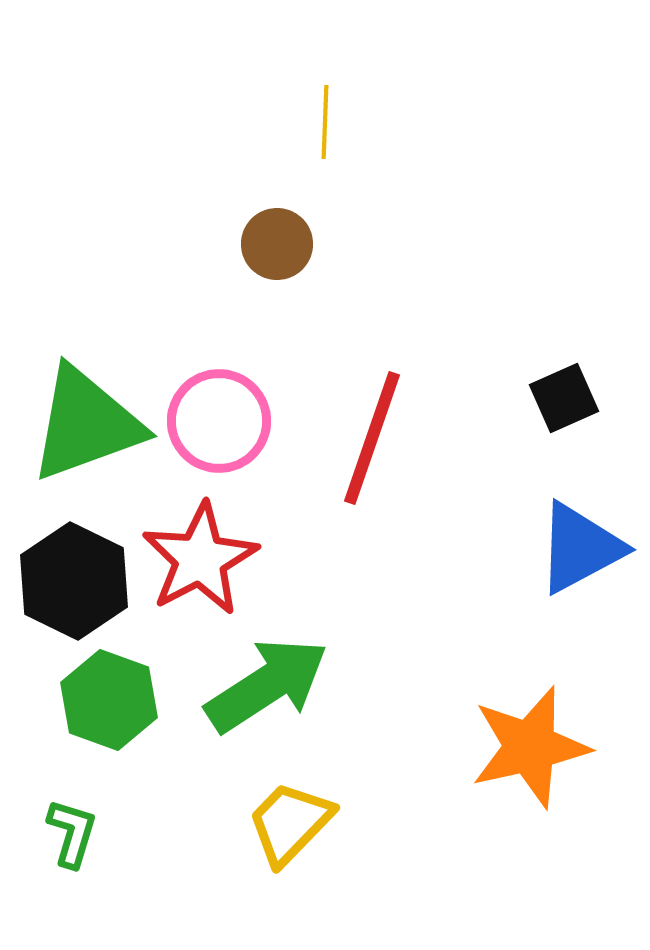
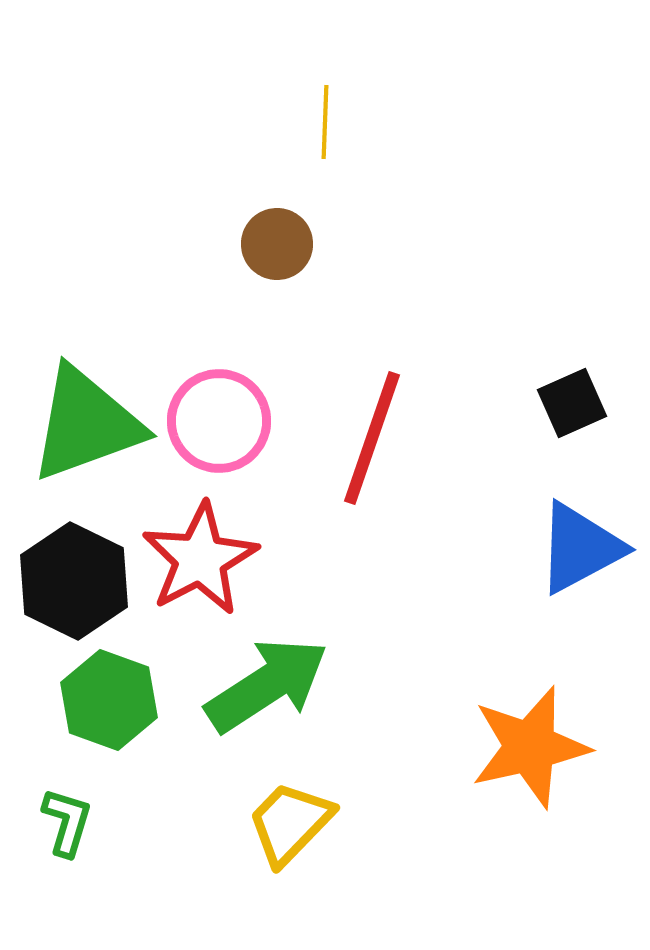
black square: moved 8 px right, 5 px down
green L-shape: moved 5 px left, 11 px up
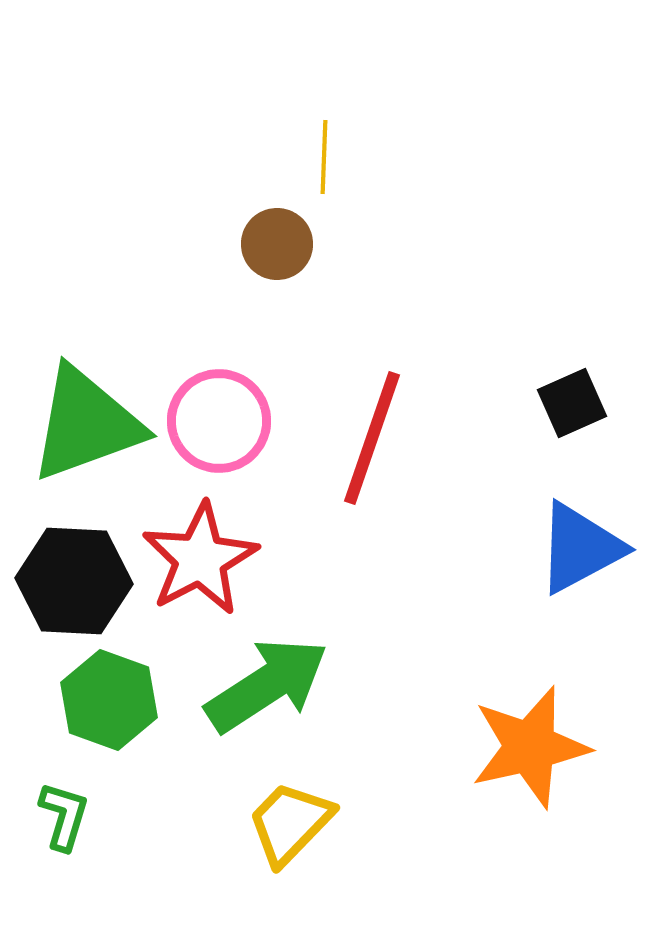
yellow line: moved 1 px left, 35 px down
black hexagon: rotated 23 degrees counterclockwise
green L-shape: moved 3 px left, 6 px up
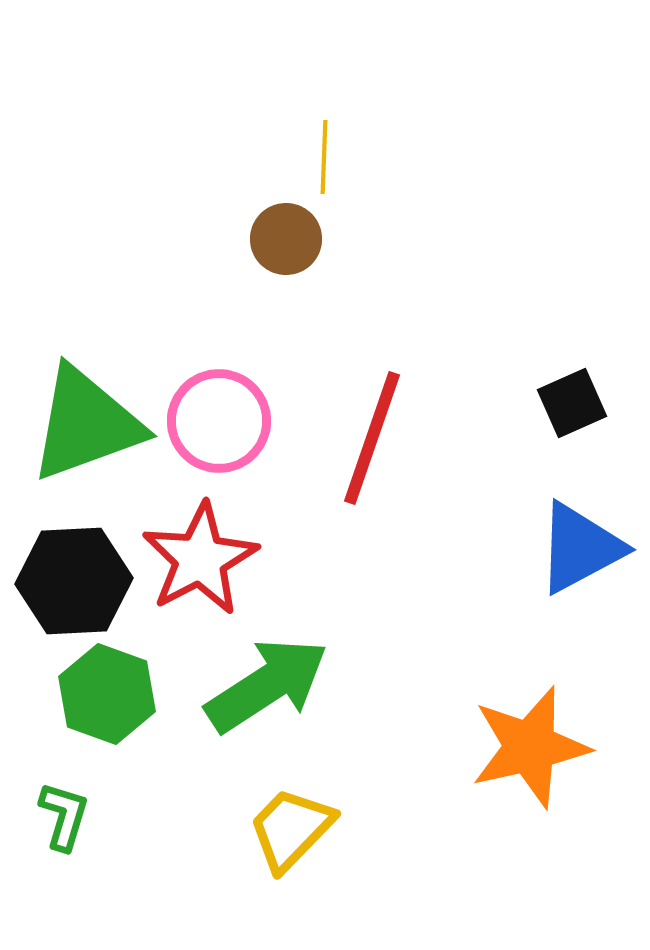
brown circle: moved 9 px right, 5 px up
black hexagon: rotated 6 degrees counterclockwise
green hexagon: moved 2 px left, 6 px up
yellow trapezoid: moved 1 px right, 6 px down
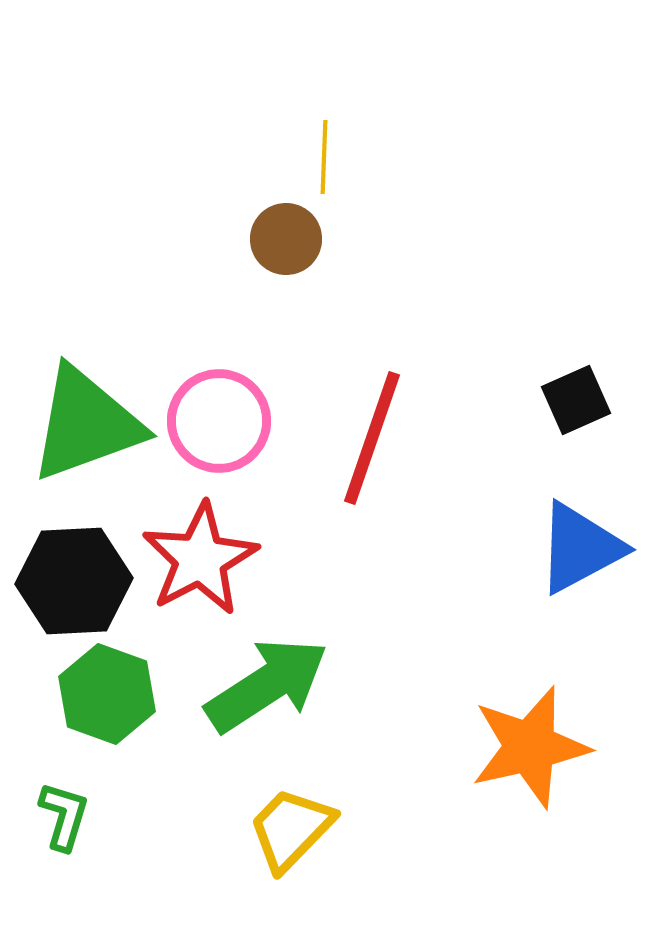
black square: moved 4 px right, 3 px up
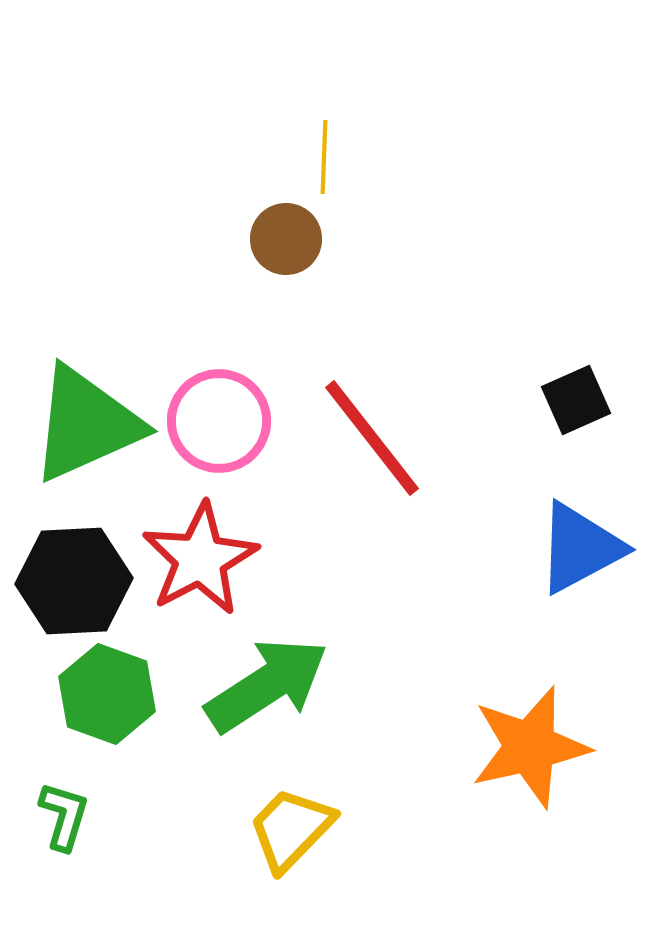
green triangle: rotated 4 degrees counterclockwise
red line: rotated 57 degrees counterclockwise
